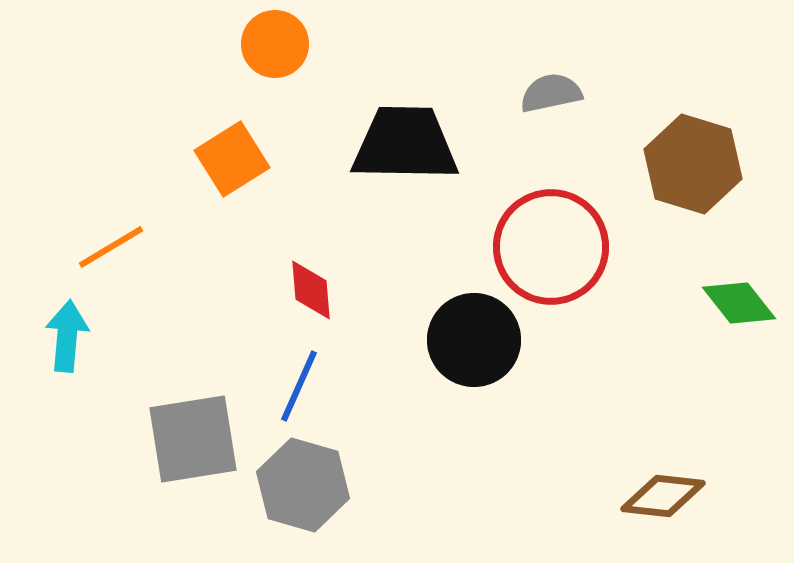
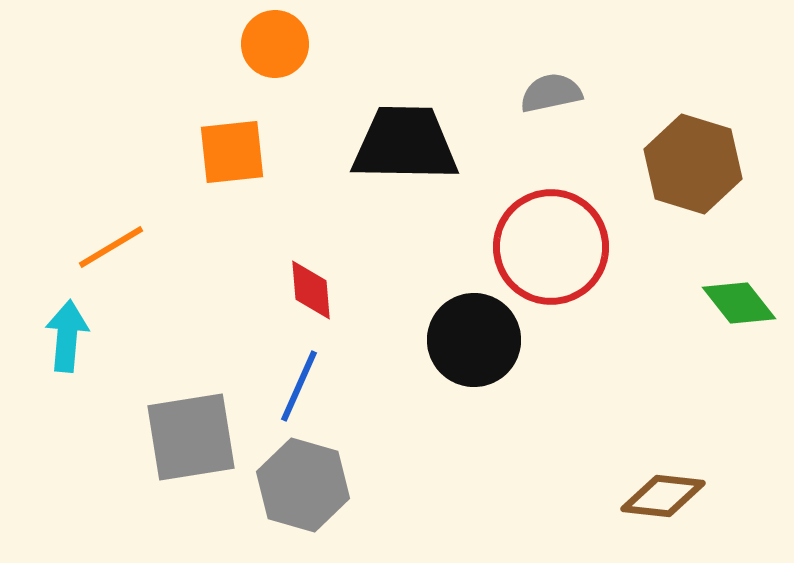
orange square: moved 7 px up; rotated 26 degrees clockwise
gray square: moved 2 px left, 2 px up
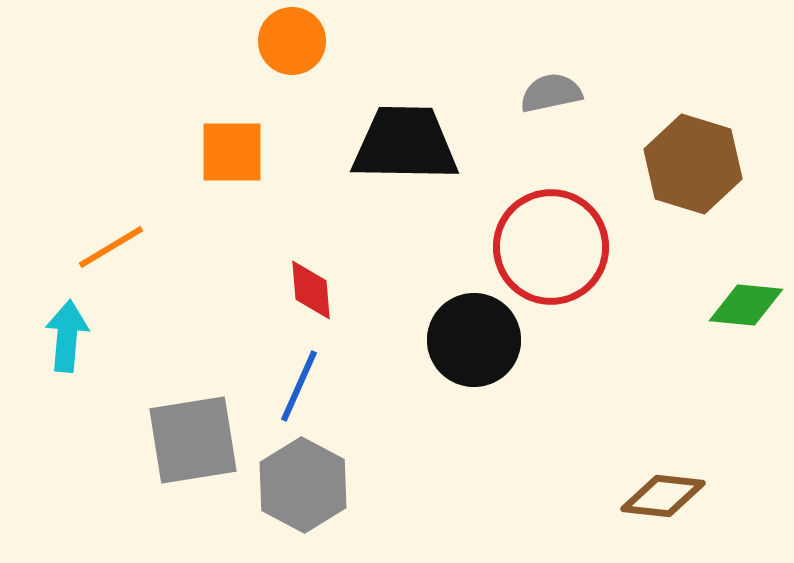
orange circle: moved 17 px right, 3 px up
orange square: rotated 6 degrees clockwise
green diamond: moved 7 px right, 2 px down; rotated 46 degrees counterclockwise
gray square: moved 2 px right, 3 px down
gray hexagon: rotated 12 degrees clockwise
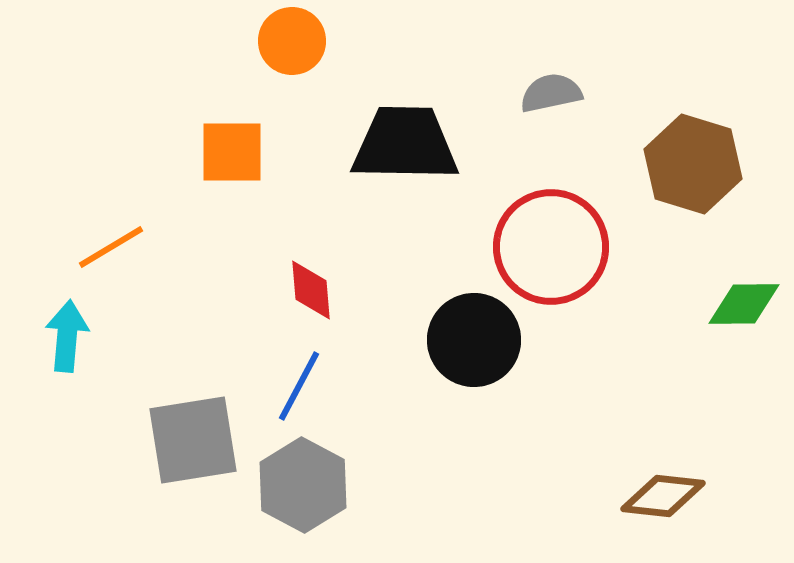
green diamond: moved 2 px left, 1 px up; rotated 6 degrees counterclockwise
blue line: rotated 4 degrees clockwise
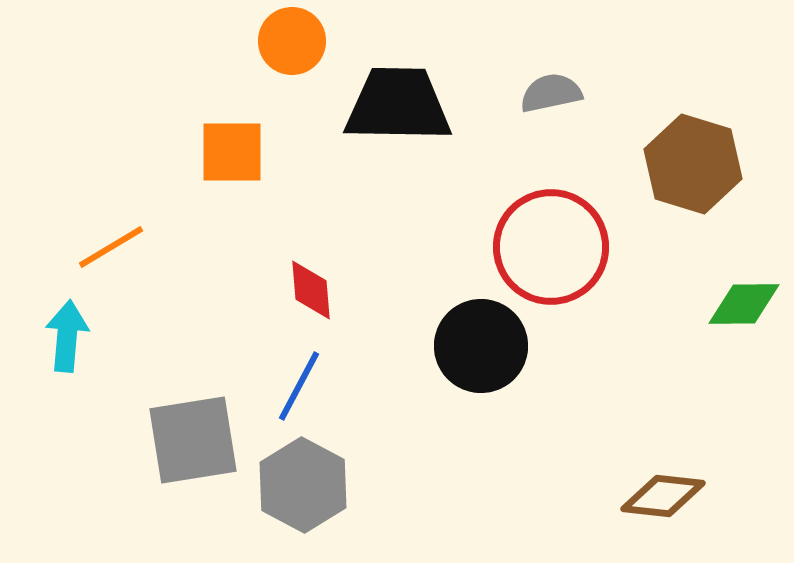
black trapezoid: moved 7 px left, 39 px up
black circle: moved 7 px right, 6 px down
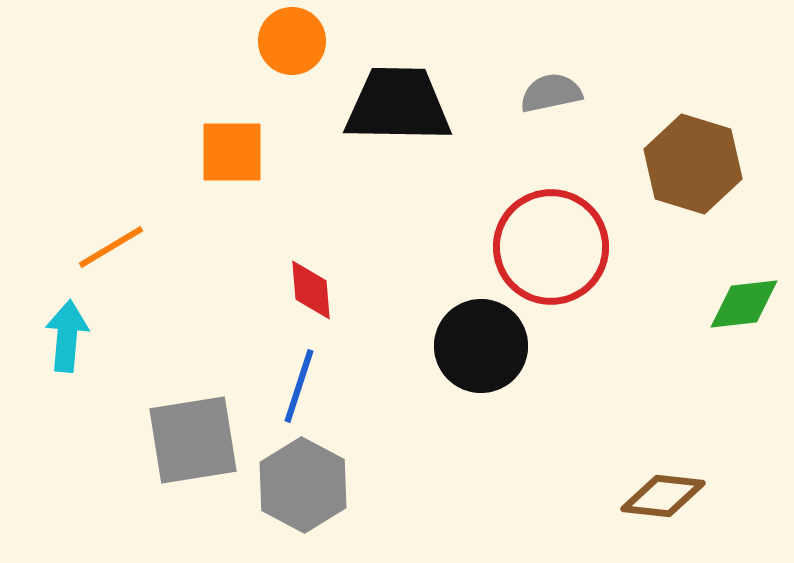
green diamond: rotated 6 degrees counterclockwise
blue line: rotated 10 degrees counterclockwise
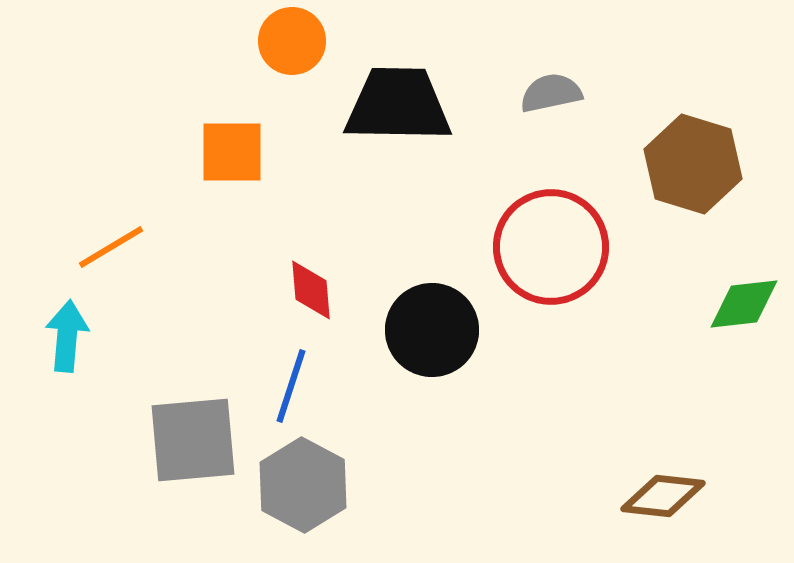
black circle: moved 49 px left, 16 px up
blue line: moved 8 px left
gray square: rotated 4 degrees clockwise
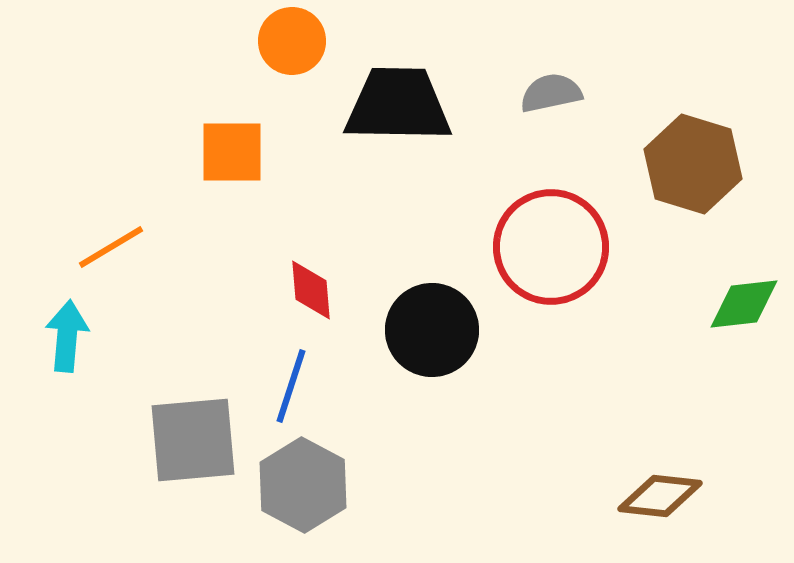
brown diamond: moved 3 px left
